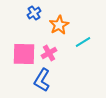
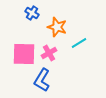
blue cross: moved 2 px left; rotated 24 degrees counterclockwise
orange star: moved 2 px left, 2 px down; rotated 24 degrees counterclockwise
cyan line: moved 4 px left, 1 px down
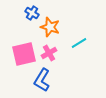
orange star: moved 7 px left
pink square: rotated 15 degrees counterclockwise
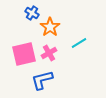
orange star: rotated 18 degrees clockwise
blue L-shape: rotated 45 degrees clockwise
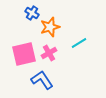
orange star: rotated 18 degrees clockwise
blue L-shape: rotated 70 degrees clockwise
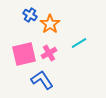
blue cross: moved 2 px left, 2 px down
orange star: moved 3 px up; rotated 18 degrees counterclockwise
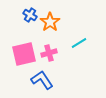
orange star: moved 2 px up
pink cross: rotated 14 degrees clockwise
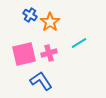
blue L-shape: moved 1 px left, 1 px down
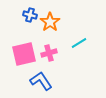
blue cross: rotated 16 degrees counterclockwise
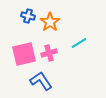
blue cross: moved 2 px left, 1 px down
